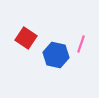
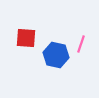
red square: rotated 30 degrees counterclockwise
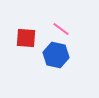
pink line: moved 20 px left, 15 px up; rotated 72 degrees counterclockwise
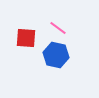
pink line: moved 3 px left, 1 px up
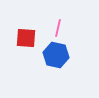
pink line: rotated 66 degrees clockwise
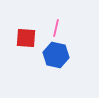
pink line: moved 2 px left
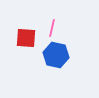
pink line: moved 4 px left
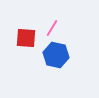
pink line: rotated 18 degrees clockwise
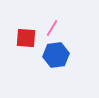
blue hexagon: rotated 20 degrees counterclockwise
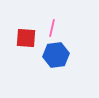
pink line: rotated 18 degrees counterclockwise
